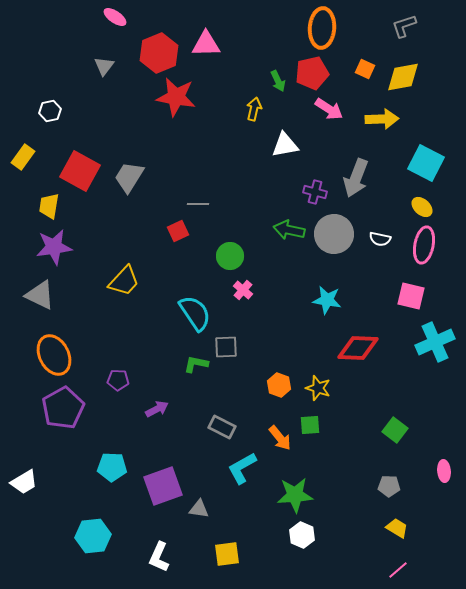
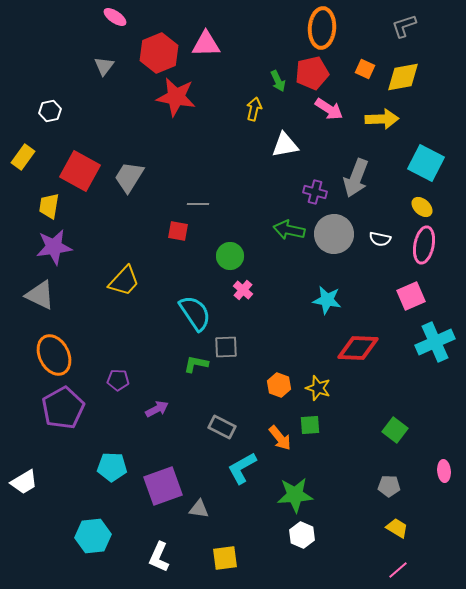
red square at (178, 231): rotated 35 degrees clockwise
pink square at (411, 296): rotated 36 degrees counterclockwise
yellow square at (227, 554): moved 2 px left, 4 px down
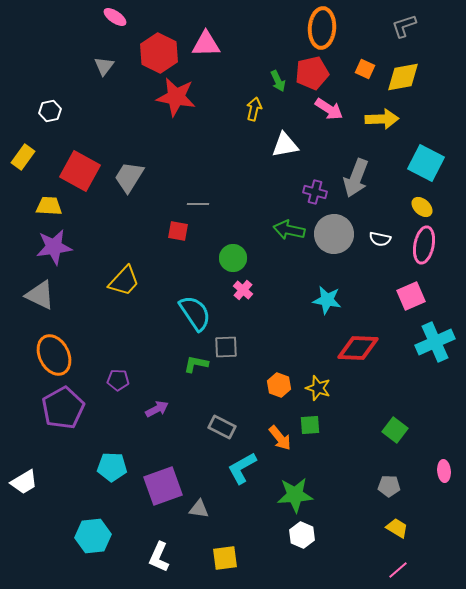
red hexagon at (159, 53): rotated 12 degrees counterclockwise
yellow trapezoid at (49, 206): rotated 84 degrees clockwise
green circle at (230, 256): moved 3 px right, 2 px down
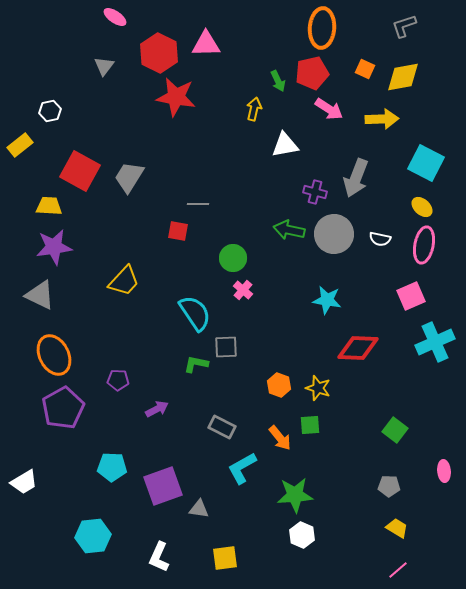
yellow rectangle at (23, 157): moved 3 px left, 12 px up; rotated 15 degrees clockwise
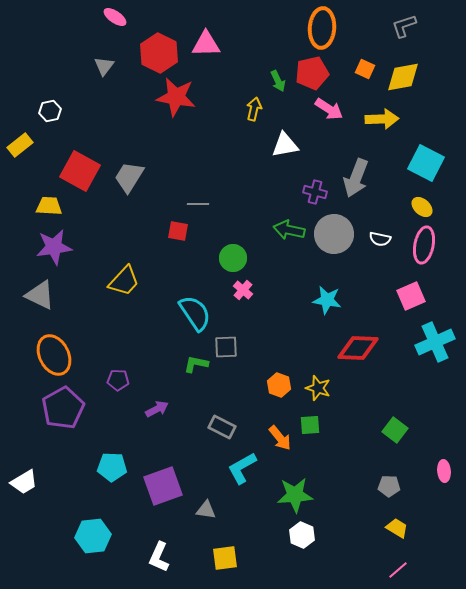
gray triangle at (199, 509): moved 7 px right, 1 px down
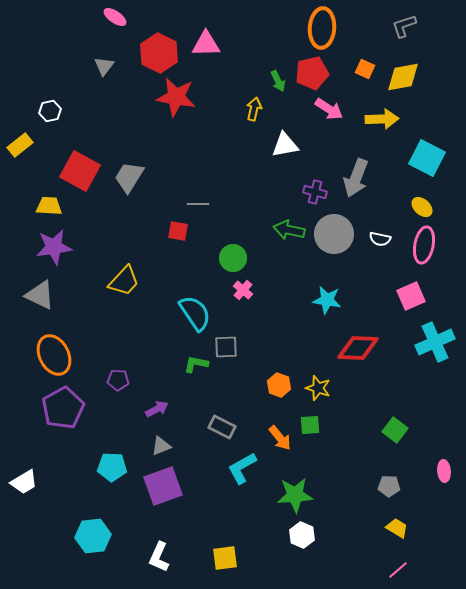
cyan square at (426, 163): moved 1 px right, 5 px up
gray triangle at (206, 510): moved 45 px left, 64 px up; rotated 30 degrees counterclockwise
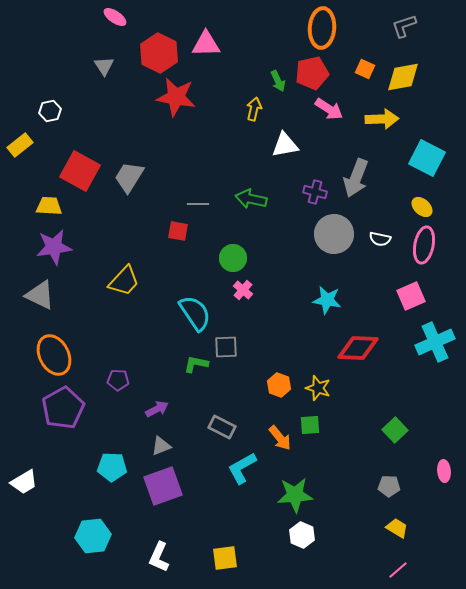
gray triangle at (104, 66): rotated 10 degrees counterclockwise
green arrow at (289, 230): moved 38 px left, 31 px up
green square at (395, 430): rotated 10 degrees clockwise
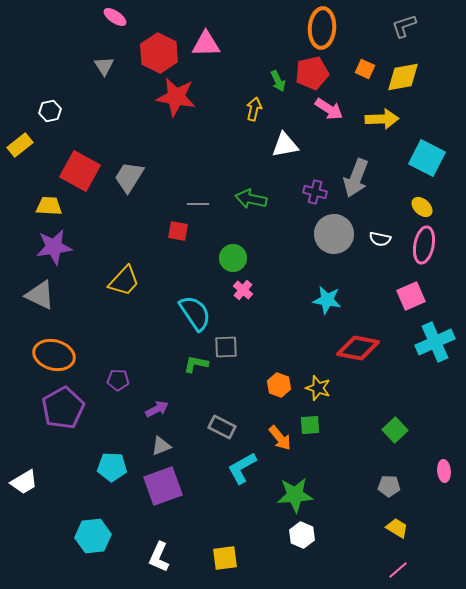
red diamond at (358, 348): rotated 9 degrees clockwise
orange ellipse at (54, 355): rotated 48 degrees counterclockwise
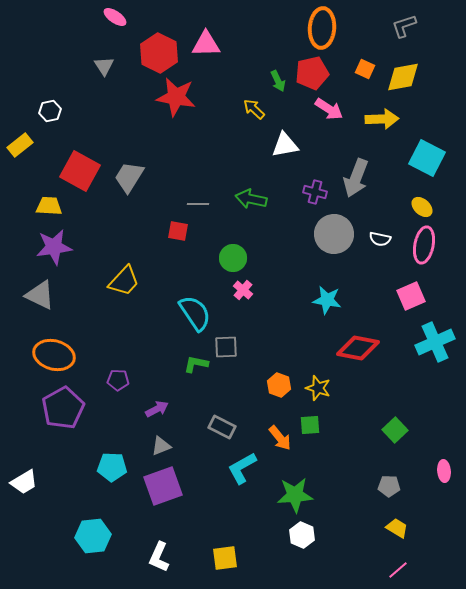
yellow arrow at (254, 109): rotated 60 degrees counterclockwise
